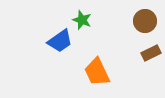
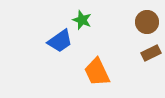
brown circle: moved 2 px right, 1 px down
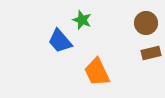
brown circle: moved 1 px left, 1 px down
blue trapezoid: rotated 84 degrees clockwise
brown rectangle: rotated 12 degrees clockwise
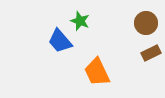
green star: moved 2 px left, 1 px down
brown rectangle: rotated 12 degrees counterclockwise
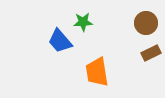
green star: moved 3 px right, 1 px down; rotated 24 degrees counterclockwise
orange trapezoid: rotated 16 degrees clockwise
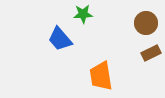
green star: moved 8 px up
blue trapezoid: moved 2 px up
orange trapezoid: moved 4 px right, 4 px down
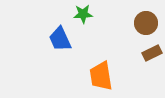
blue trapezoid: rotated 16 degrees clockwise
brown rectangle: moved 1 px right
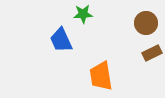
blue trapezoid: moved 1 px right, 1 px down
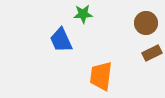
orange trapezoid: rotated 16 degrees clockwise
